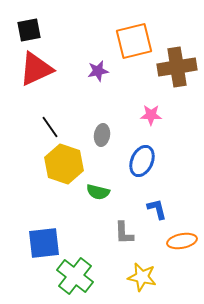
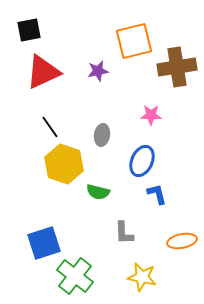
red triangle: moved 7 px right, 3 px down
blue L-shape: moved 15 px up
blue square: rotated 12 degrees counterclockwise
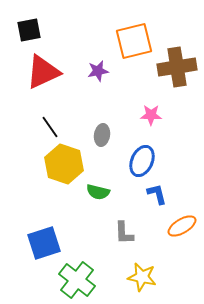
orange ellipse: moved 15 px up; rotated 20 degrees counterclockwise
green cross: moved 2 px right, 4 px down
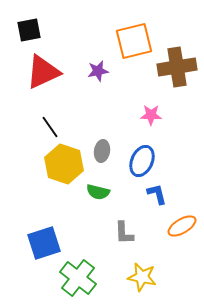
gray ellipse: moved 16 px down
green cross: moved 1 px right, 2 px up
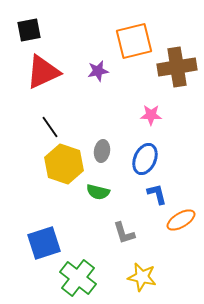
blue ellipse: moved 3 px right, 2 px up
orange ellipse: moved 1 px left, 6 px up
gray L-shape: rotated 15 degrees counterclockwise
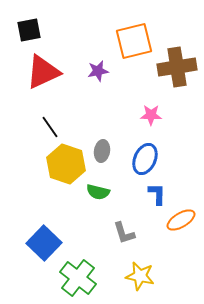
yellow hexagon: moved 2 px right
blue L-shape: rotated 15 degrees clockwise
blue square: rotated 28 degrees counterclockwise
yellow star: moved 2 px left, 1 px up
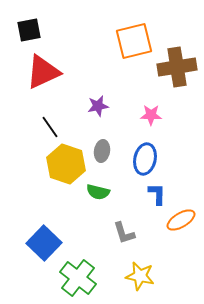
purple star: moved 35 px down
blue ellipse: rotated 12 degrees counterclockwise
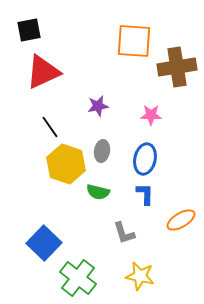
orange square: rotated 18 degrees clockwise
blue L-shape: moved 12 px left
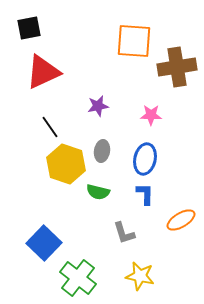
black square: moved 2 px up
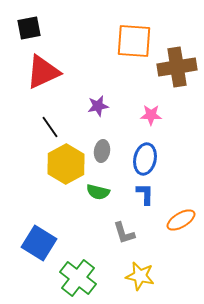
yellow hexagon: rotated 12 degrees clockwise
blue square: moved 5 px left; rotated 12 degrees counterclockwise
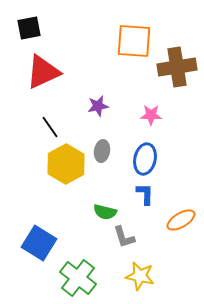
green semicircle: moved 7 px right, 20 px down
gray L-shape: moved 4 px down
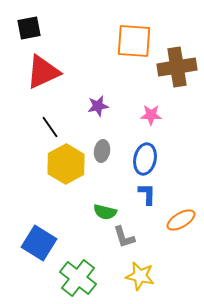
blue L-shape: moved 2 px right
